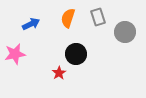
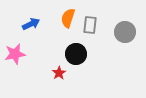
gray rectangle: moved 8 px left, 8 px down; rotated 24 degrees clockwise
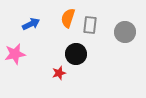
red star: rotated 16 degrees clockwise
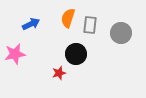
gray circle: moved 4 px left, 1 px down
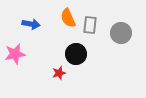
orange semicircle: rotated 42 degrees counterclockwise
blue arrow: rotated 36 degrees clockwise
